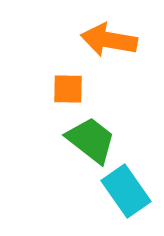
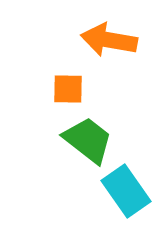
green trapezoid: moved 3 px left
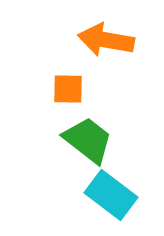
orange arrow: moved 3 px left
cyan rectangle: moved 15 px left, 4 px down; rotated 18 degrees counterclockwise
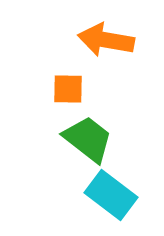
green trapezoid: moved 1 px up
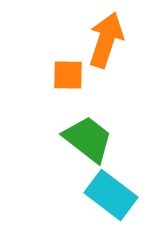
orange arrow: rotated 98 degrees clockwise
orange square: moved 14 px up
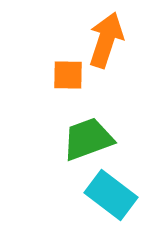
green trapezoid: rotated 58 degrees counterclockwise
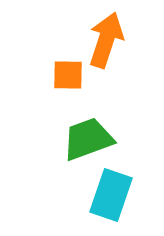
cyan rectangle: rotated 72 degrees clockwise
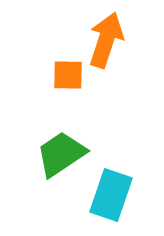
green trapezoid: moved 27 px left, 15 px down; rotated 14 degrees counterclockwise
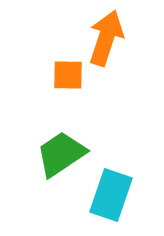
orange arrow: moved 2 px up
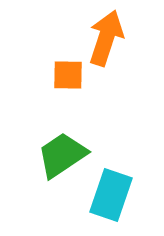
green trapezoid: moved 1 px right, 1 px down
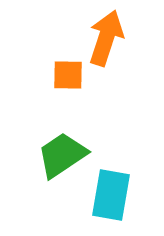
cyan rectangle: rotated 9 degrees counterclockwise
